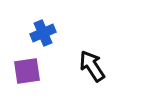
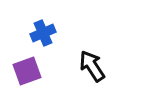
purple square: rotated 12 degrees counterclockwise
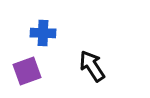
blue cross: rotated 25 degrees clockwise
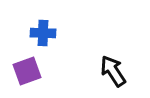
black arrow: moved 21 px right, 5 px down
